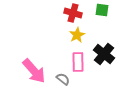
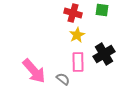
black cross: rotated 20 degrees clockwise
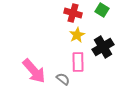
green square: rotated 24 degrees clockwise
black cross: moved 1 px left, 7 px up
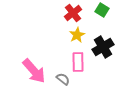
red cross: rotated 36 degrees clockwise
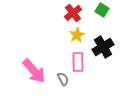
gray semicircle: rotated 24 degrees clockwise
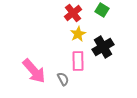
yellow star: moved 1 px right, 1 px up
pink rectangle: moved 1 px up
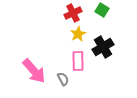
red cross: rotated 12 degrees clockwise
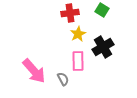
red cross: moved 3 px left; rotated 18 degrees clockwise
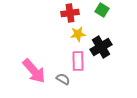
yellow star: rotated 21 degrees clockwise
black cross: moved 2 px left
gray semicircle: rotated 32 degrees counterclockwise
